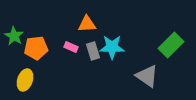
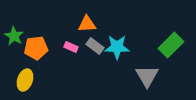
cyan star: moved 5 px right
gray rectangle: moved 2 px right, 5 px up; rotated 36 degrees counterclockwise
gray triangle: rotated 25 degrees clockwise
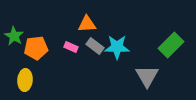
yellow ellipse: rotated 15 degrees counterclockwise
